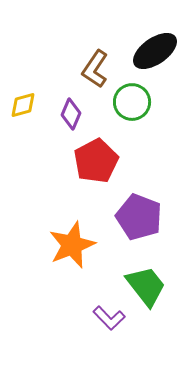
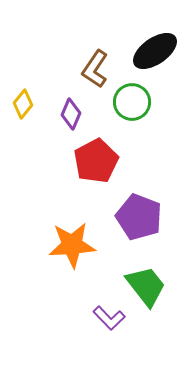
yellow diamond: moved 1 px up; rotated 36 degrees counterclockwise
orange star: rotated 18 degrees clockwise
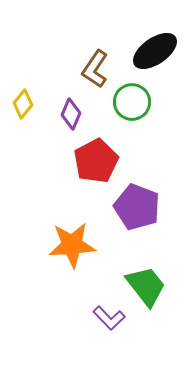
purple pentagon: moved 2 px left, 10 px up
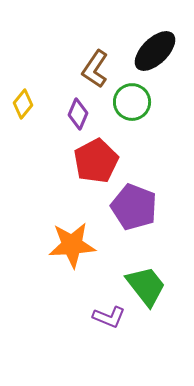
black ellipse: rotated 9 degrees counterclockwise
purple diamond: moved 7 px right
purple pentagon: moved 3 px left
purple L-shape: moved 1 px up; rotated 24 degrees counterclockwise
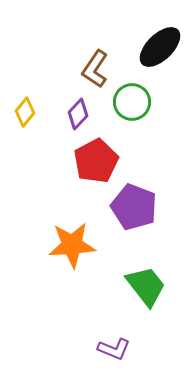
black ellipse: moved 5 px right, 4 px up
yellow diamond: moved 2 px right, 8 px down
purple diamond: rotated 20 degrees clockwise
purple L-shape: moved 5 px right, 32 px down
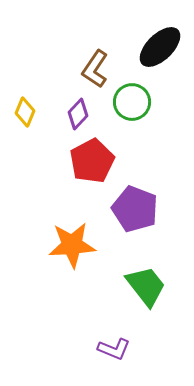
yellow diamond: rotated 16 degrees counterclockwise
red pentagon: moved 4 px left
purple pentagon: moved 1 px right, 2 px down
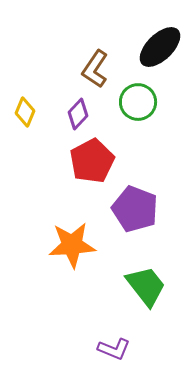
green circle: moved 6 px right
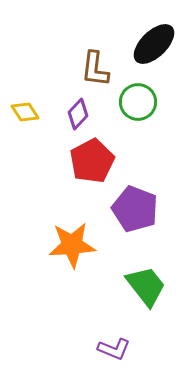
black ellipse: moved 6 px left, 3 px up
brown L-shape: rotated 27 degrees counterclockwise
yellow diamond: rotated 56 degrees counterclockwise
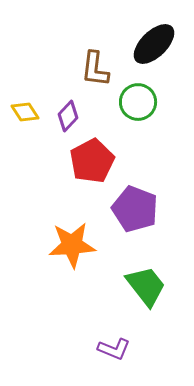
purple diamond: moved 10 px left, 2 px down
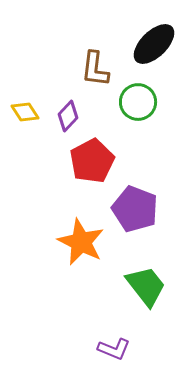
orange star: moved 9 px right, 3 px up; rotated 30 degrees clockwise
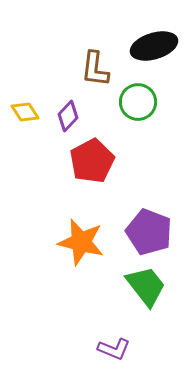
black ellipse: moved 2 px down; rotated 27 degrees clockwise
purple pentagon: moved 14 px right, 23 px down
orange star: rotated 12 degrees counterclockwise
